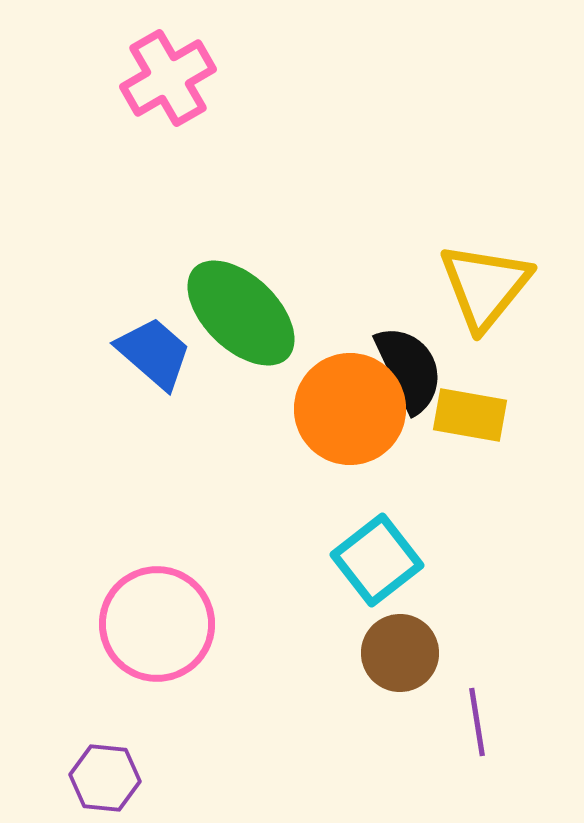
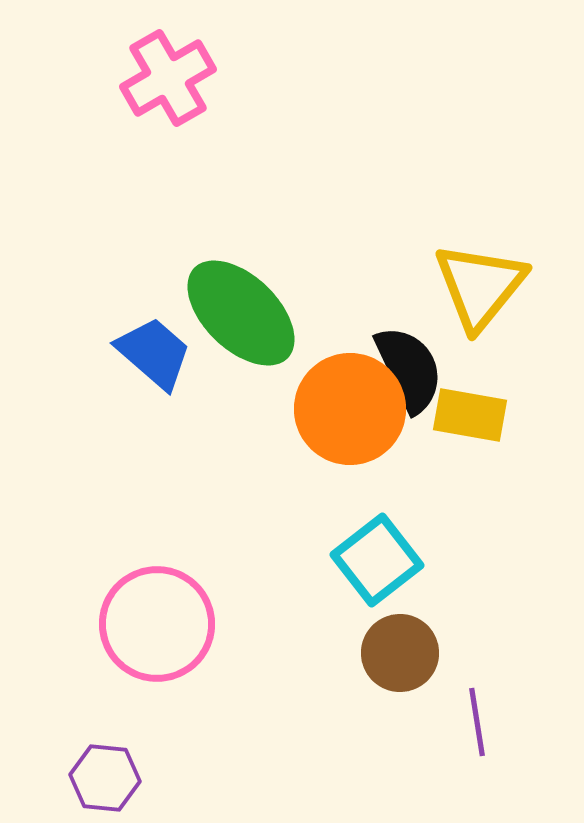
yellow triangle: moved 5 px left
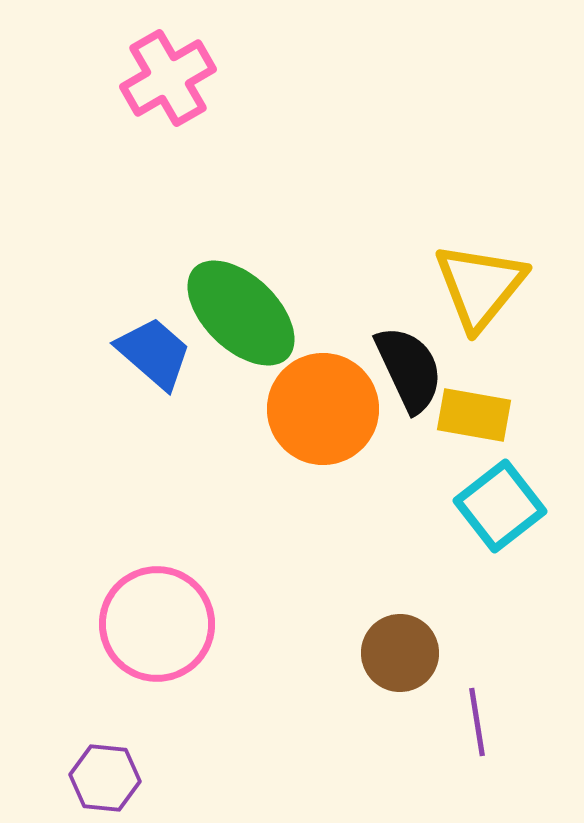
orange circle: moved 27 px left
yellow rectangle: moved 4 px right
cyan square: moved 123 px right, 54 px up
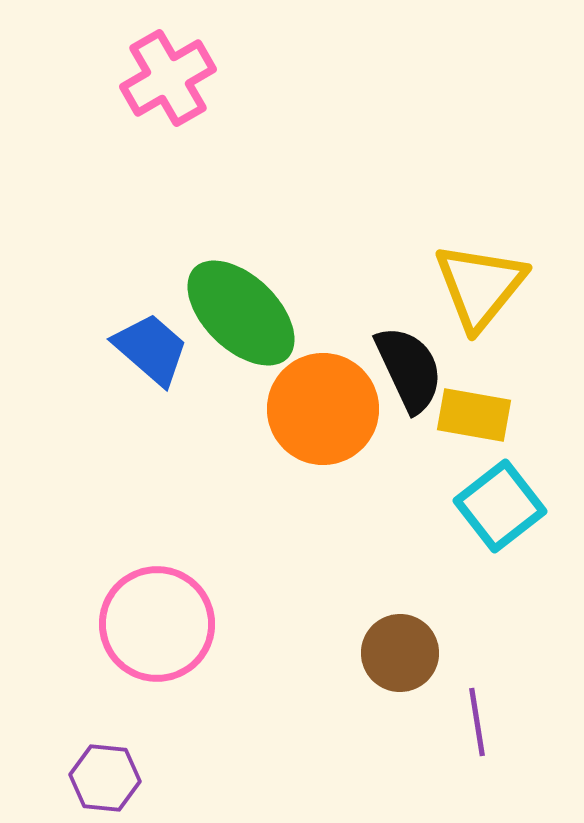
blue trapezoid: moved 3 px left, 4 px up
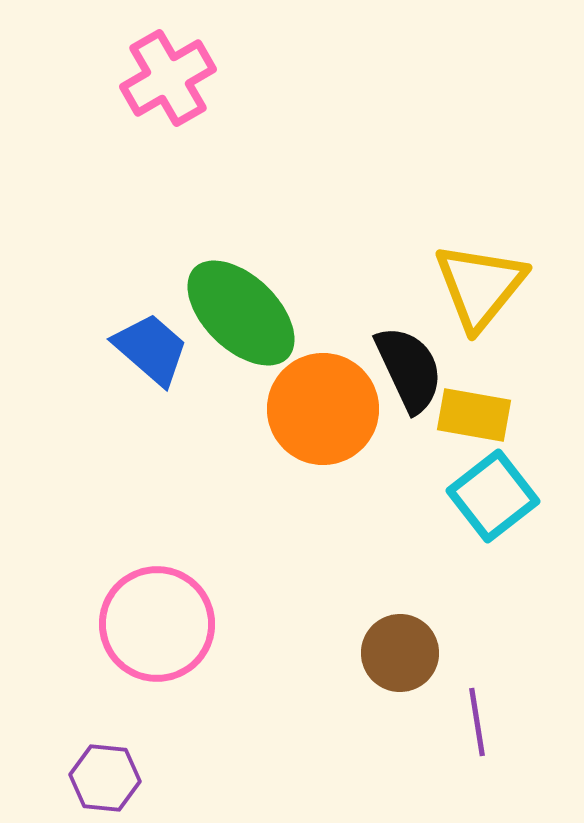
cyan square: moved 7 px left, 10 px up
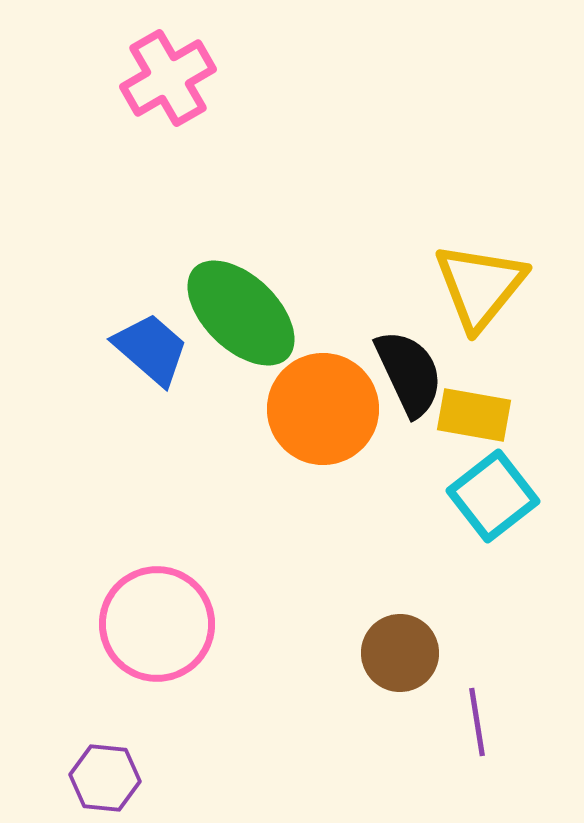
black semicircle: moved 4 px down
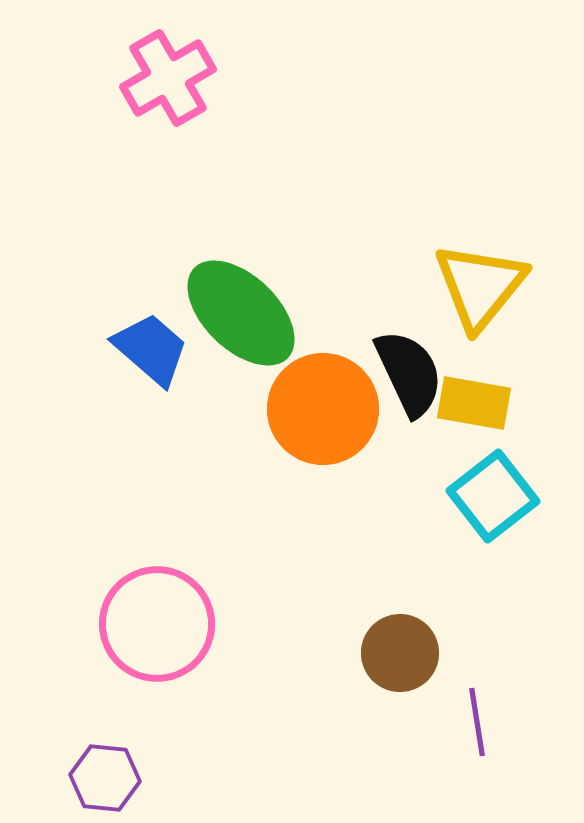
yellow rectangle: moved 12 px up
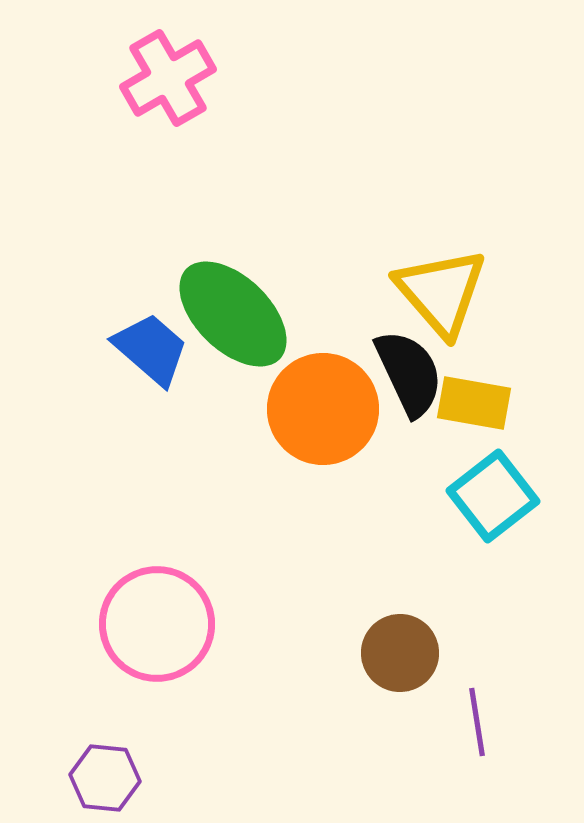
yellow triangle: moved 39 px left, 6 px down; rotated 20 degrees counterclockwise
green ellipse: moved 8 px left, 1 px down
